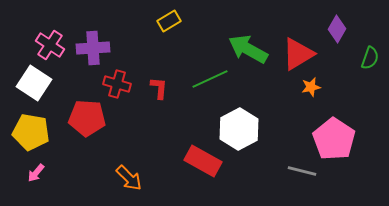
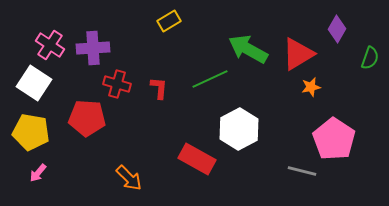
red rectangle: moved 6 px left, 2 px up
pink arrow: moved 2 px right
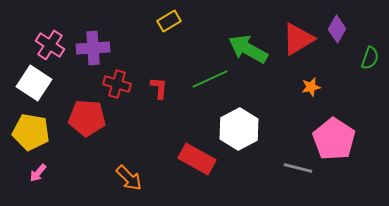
red triangle: moved 15 px up
gray line: moved 4 px left, 3 px up
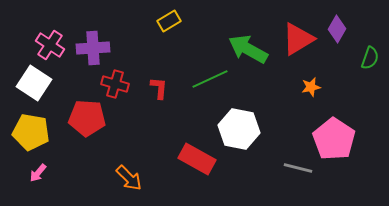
red cross: moved 2 px left
white hexagon: rotated 21 degrees counterclockwise
